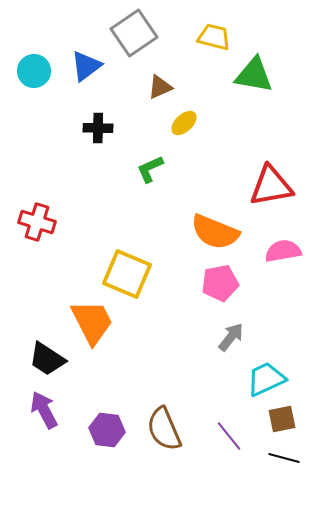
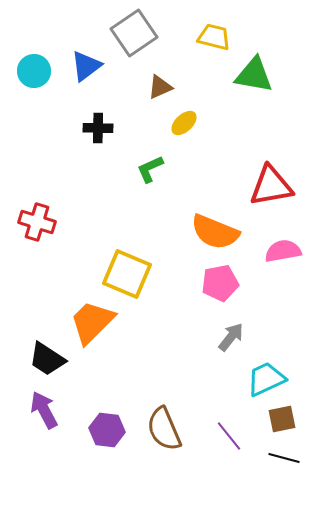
orange trapezoid: rotated 108 degrees counterclockwise
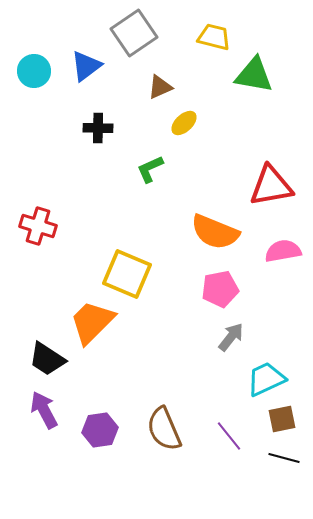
red cross: moved 1 px right, 4 px down
pink pentagon: moved 6 px down
purple hexagon: moved 7 px left; rotated 16 degrees counterclockwise
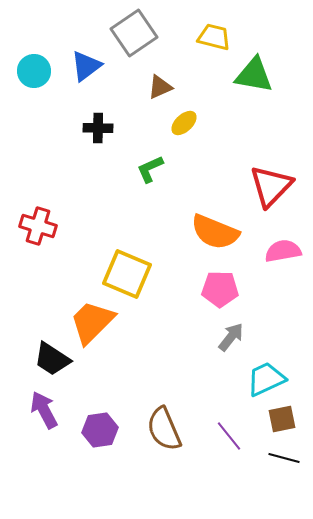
red triangle: rotated 36 degrees counterclockwise
pink pentagon: rotated 12 degrees clockwise
black trapezoid: moved 5 px right
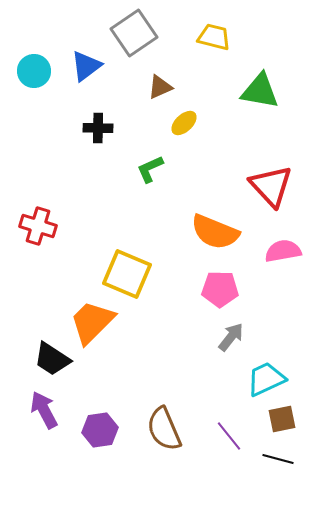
green triangle: moved 6 px right, 16 px down
red triangle: rotated 27 degrees counterclockwise
black line: moved 6 px left, 1 px down
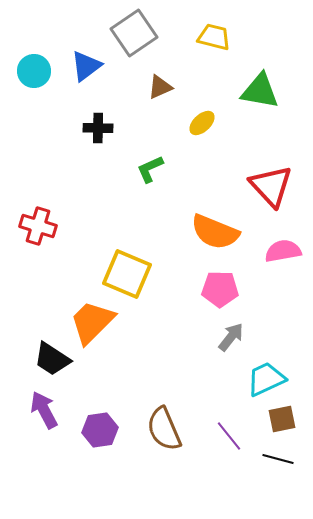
yellow ellipse: moved 18 px right
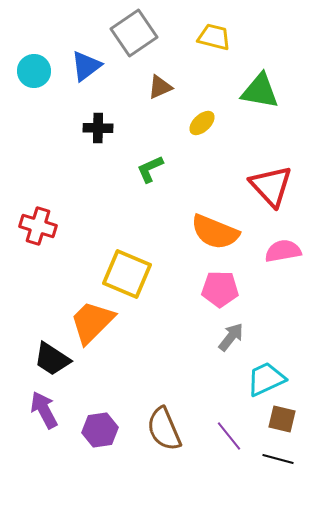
brown square: rotated 24 degrees clockwise
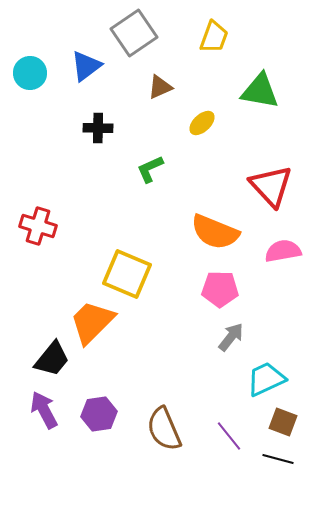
yellow trapezoid: rotated 96 degrees clockwise
cyan circle: moved 4 px left, 2 px down
black trapezoid: rotated 84 degrees counterclockwise
brown square: moved 1 px right, 3 px down; rotated 8 degrees clockwise
purple hexagon: moved 1 px left, 16 px up
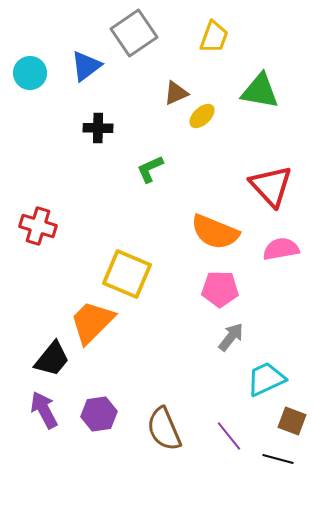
brown triangle: moved 16 px right, 6 px down
yellow ellipse: moved 7 px up
pink semicircle: moved 2 px left, 2 px up
brown square: moved 9 px right, 1 px up
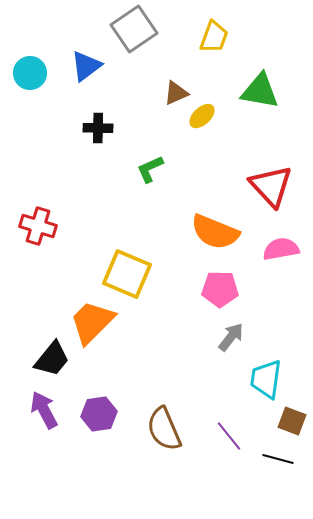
gray square: moved 4 px up
cyan trapezoid: rotated 57 degrees counterclockwise
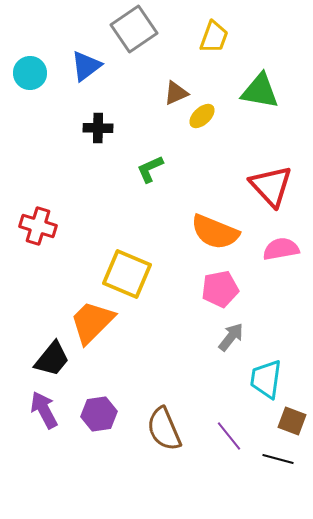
pink pentagon: rotated 12 degrees counterclockwise
